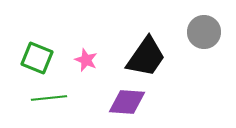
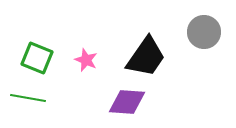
green line: moved 21 px left; rotated 16 degrees clockwise
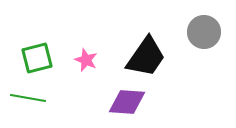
green square: rotated 36 degrees counterclockwise
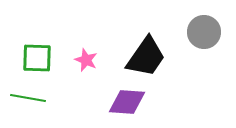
green square: rotated 16 degrees clockwise
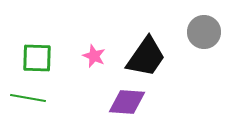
pink star: moved 8 px right, 4 px up
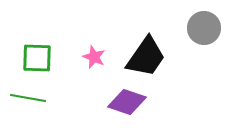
gray circle: moved 4 px up
pink star: moved 1 px down
purple diamond: rotated 15 degrees clockwise
